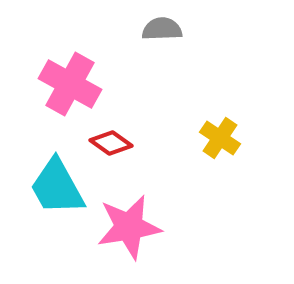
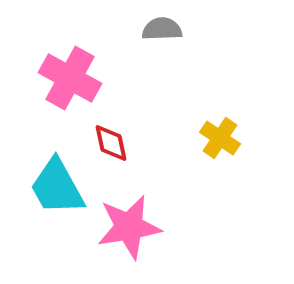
pink cross: moved 6 px up
red diamond: rotated 42 degrees clockwise
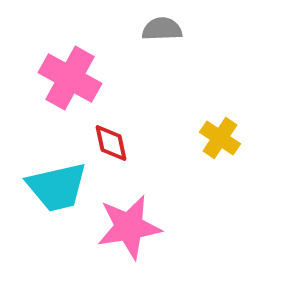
cyan trapezoid: rotated 74 degrees counterclockwise
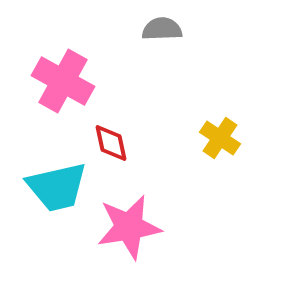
pink cross: moved 7 px left, 3 px down
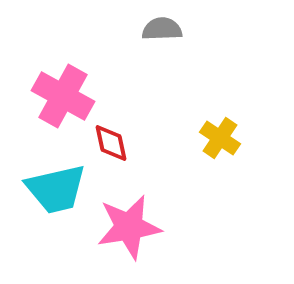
pink cross: moved 15 px down
cyan trapezoid: moved 1 px left, 2 px down
